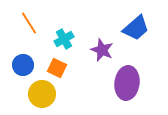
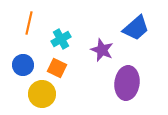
orange line: rotated 45 degrees clockwise
cyan cross: moved 3 px left
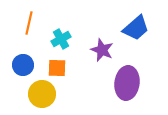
orange square: rotated 24 degrees counterclockwise
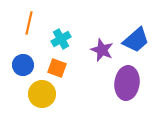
blue trapezoid: moved 12 px down
orange square: rotated 18 degrees clockwise
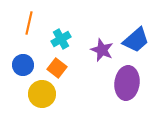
orange square: rotated 18 degrees clockwise
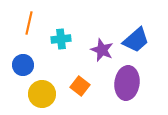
cyan cross: rotated 24 degrees clockwise
orange square: moved 23 px right, 18 px down
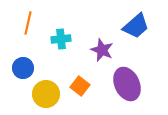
orange line: moved 1 px left
blue trapezoid: moved 14 px up
blue circle: moved 3 px down
purple ellipse: moved 1 px down; rotated 32 degrees counterclockwise
yellow circle: moved 4 px right
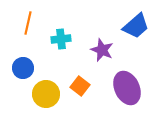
purple ellipse: moved 4 px down
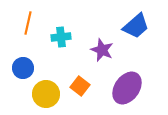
cyan cross: moved 2 px up
purple ellipse: rotated 60 degrees clockwise
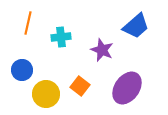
blue circle: moved 1 px left, 2 px down
